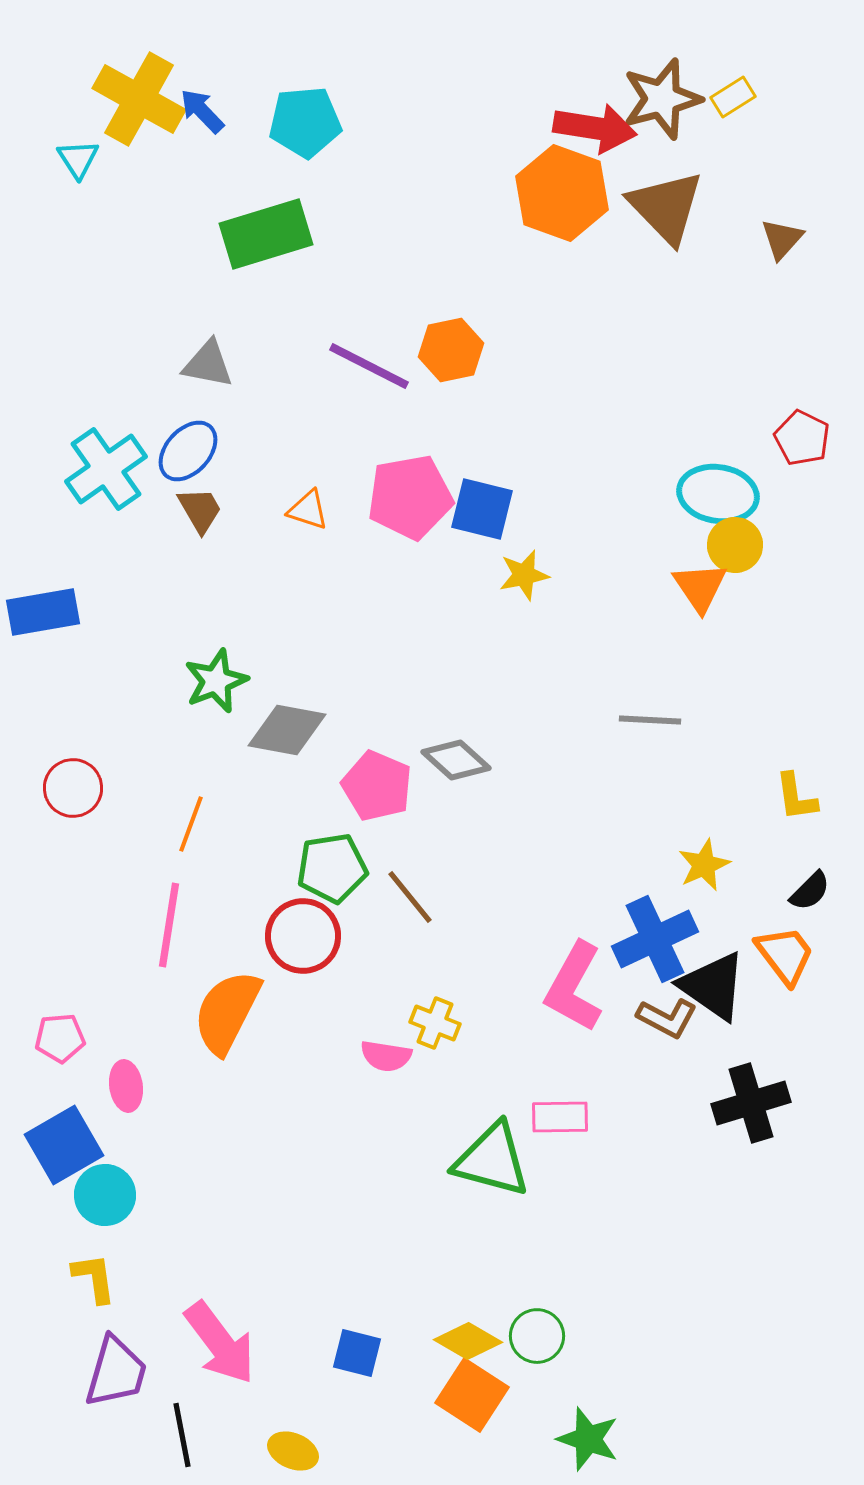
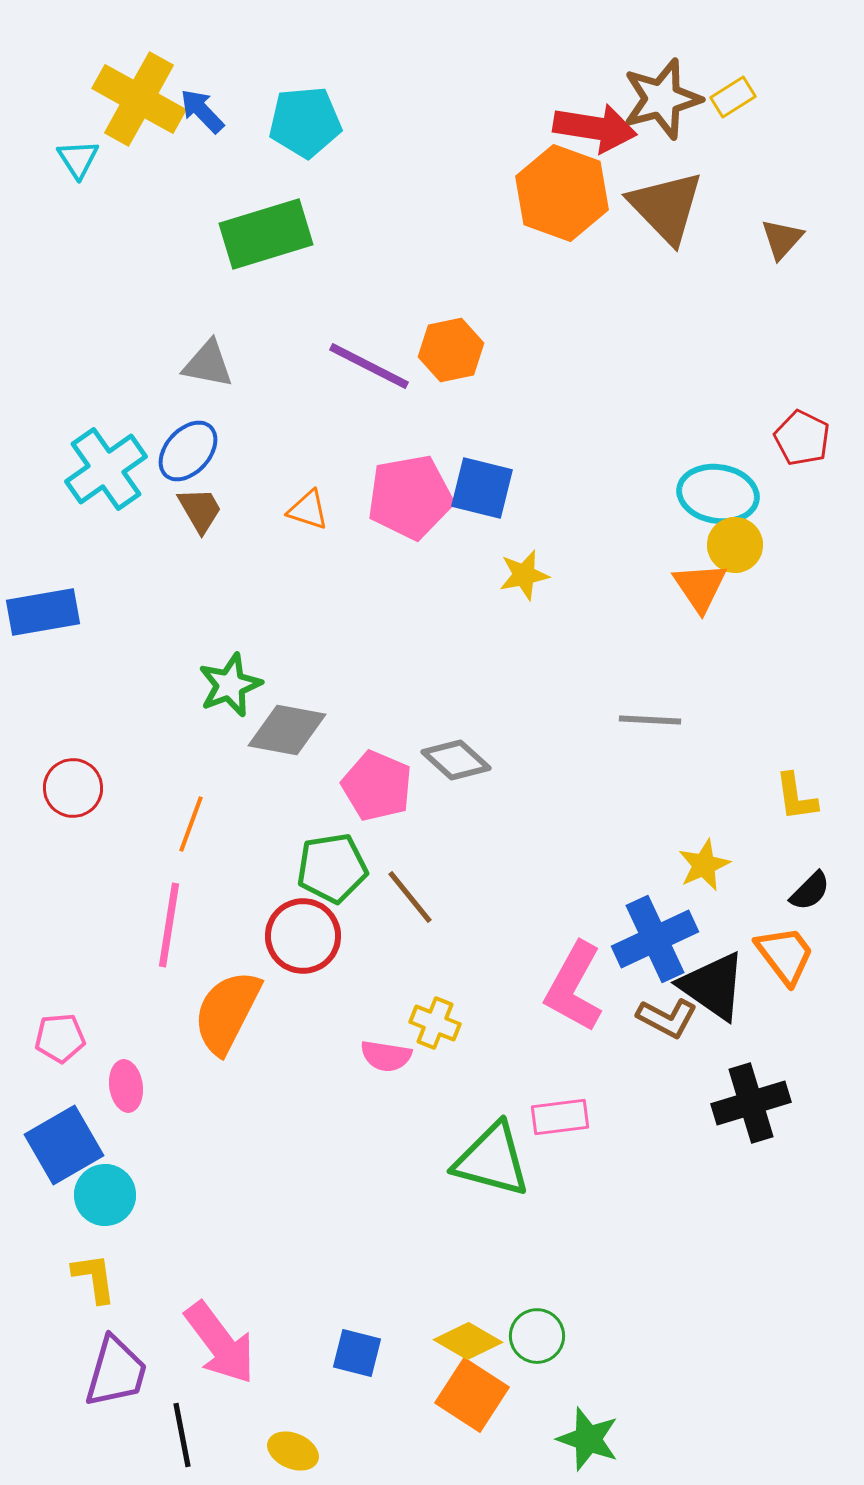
blue square at (482, 509): moved 21 px up
green star at (216, 681): moved 14 px right, 4 px down
pink rectangle at (560, 1117): rotated 6 degrees counterclockwise
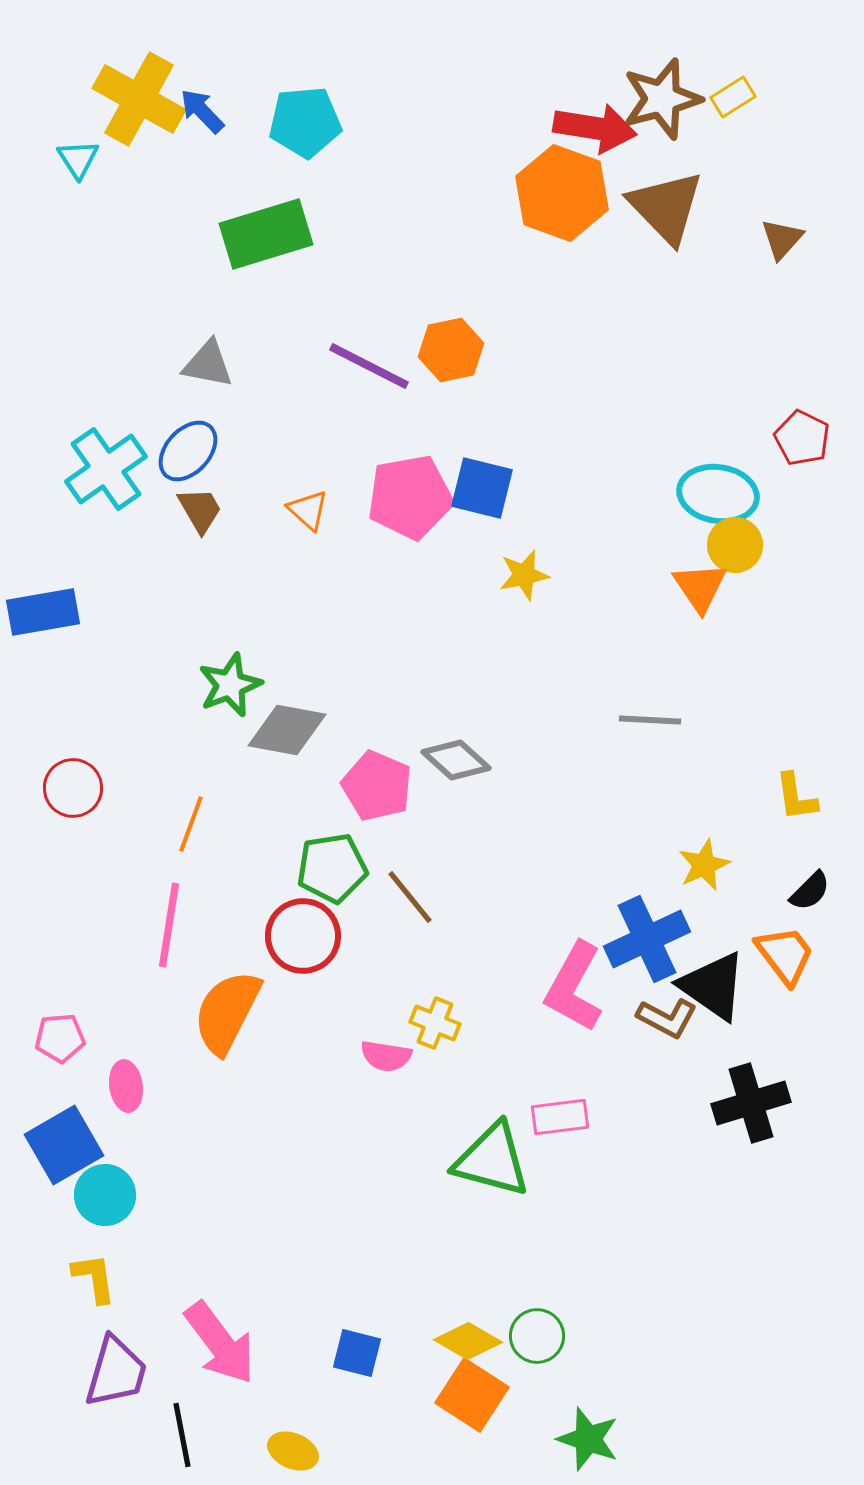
orange triangle at (308, 510): rotated 24 degrees clockwise
blue cross at (655, 939): moved 8 px left
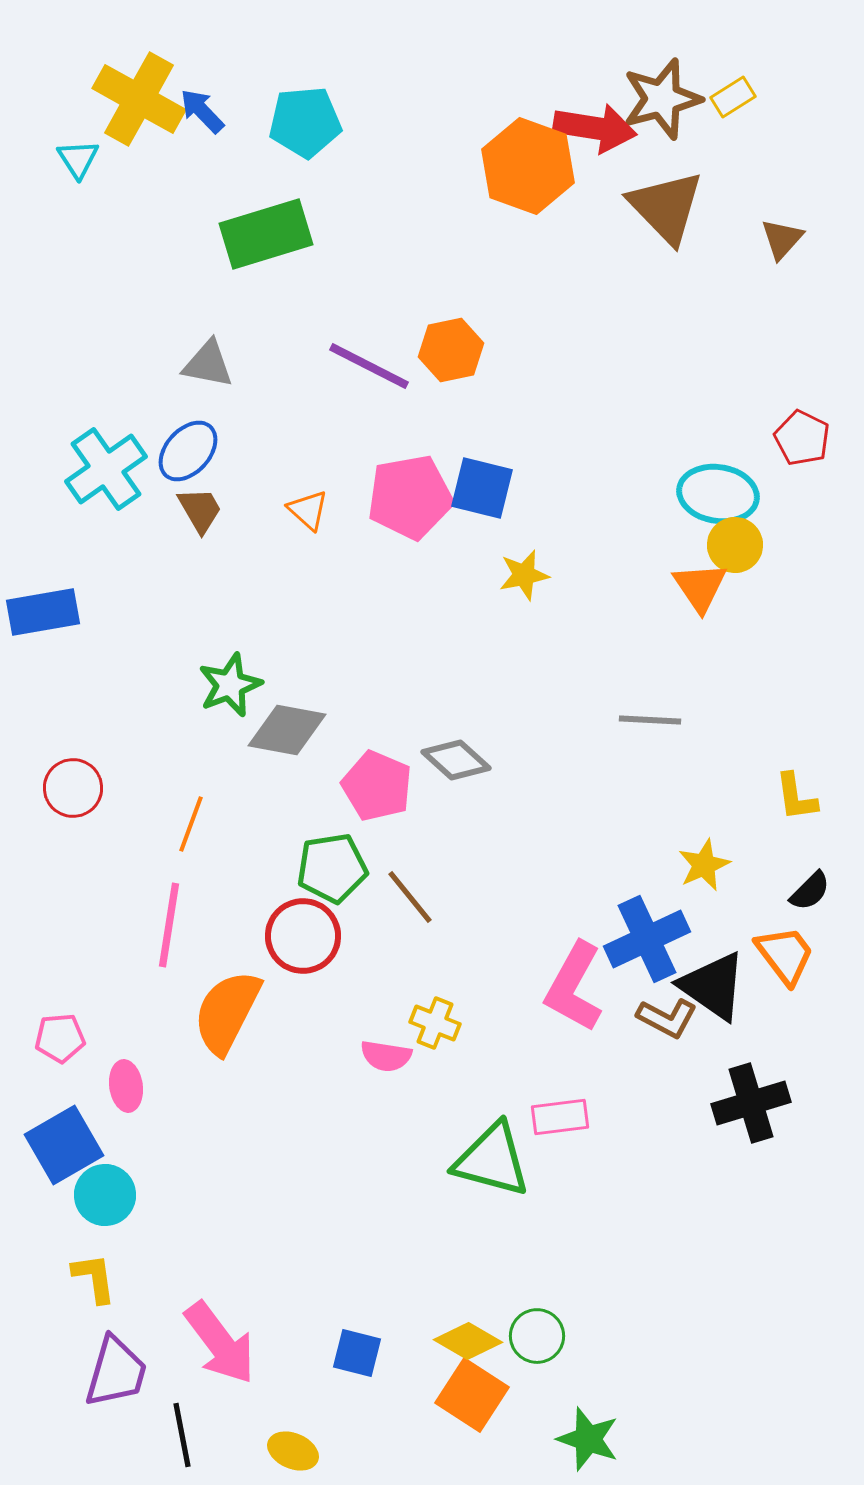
orange hexagon at (562, 193): moved 34 px left, 27 px up
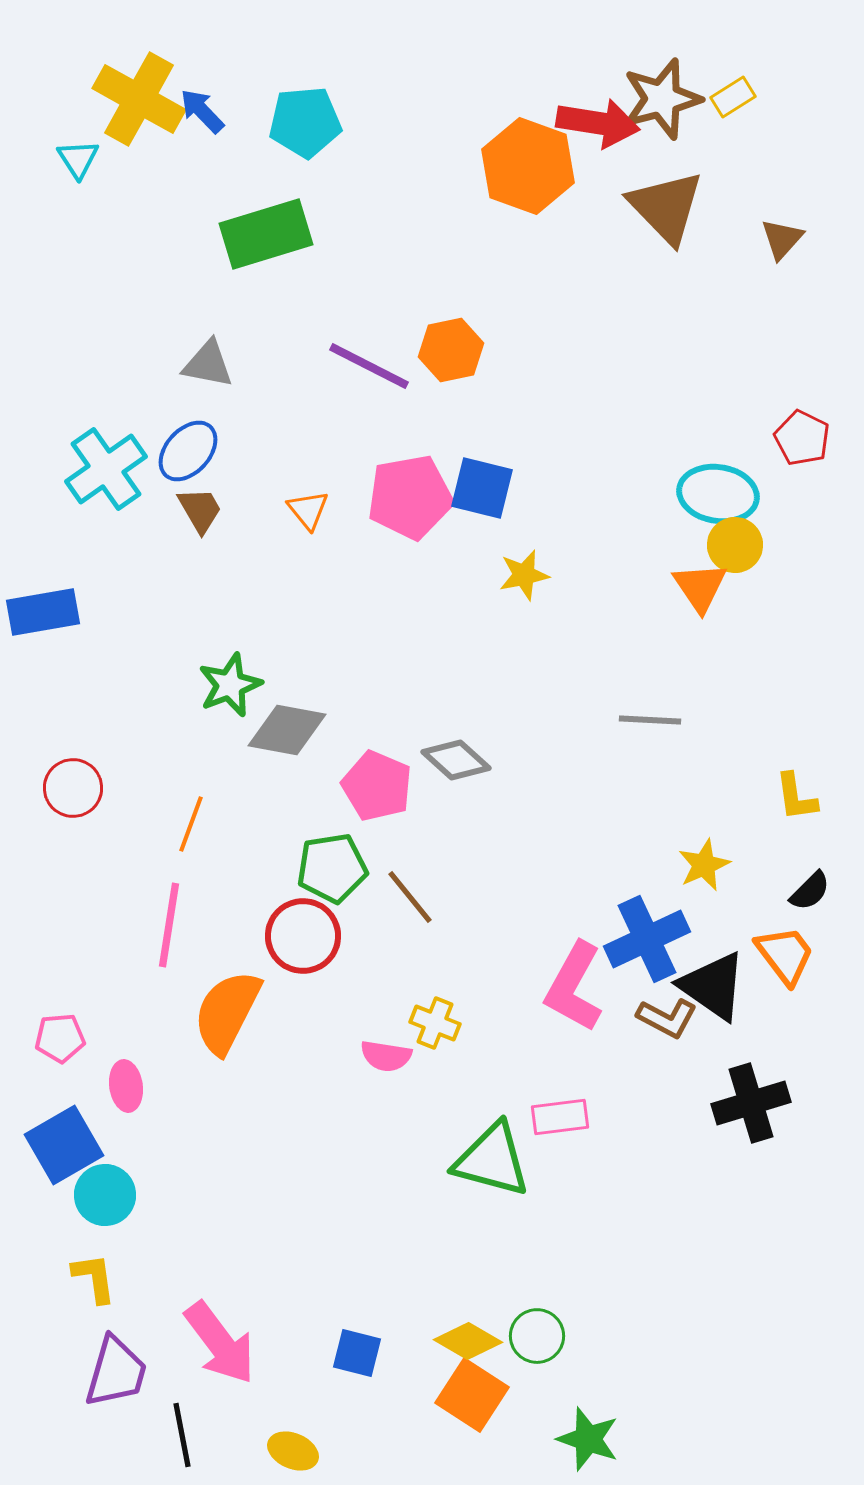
red arrow at (595, 128): moved 3 px right, 5 px up
orange triangle at (308, 510): rotated 9 degrees clockwise
